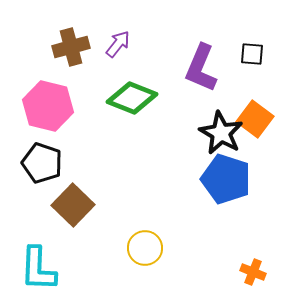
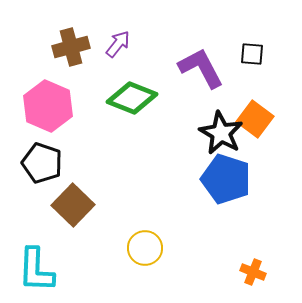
purple L-shape: rotated 129 degrees clockwise
pink hexagon: rotated 9 degrees clockwise
cyan L-shape: moved 2 px left, 1 px down
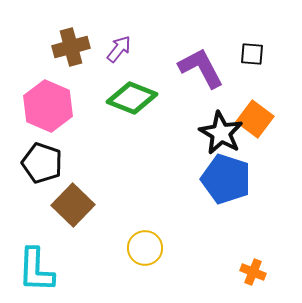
purple arrow: moved 1 px right, 5 px down
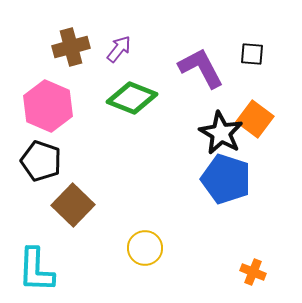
black pentagon: moved 1 px left, 2 px up
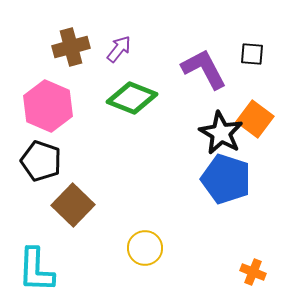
purple L-shape: moved 3 px right, 1 px down
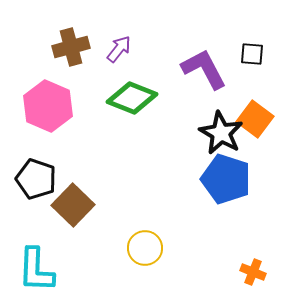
black pentagon: moved 5 px left, 18 px down
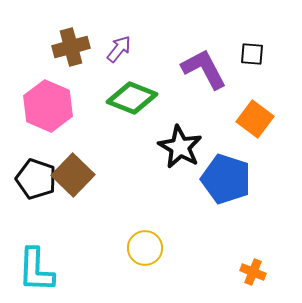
black star: moved 41 px left, 14 px down
brown square: moved 30 px up
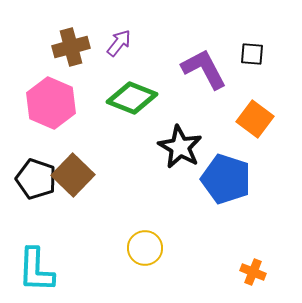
purple arrow: moved 6 px up
pink hexagon: moved 3 px right, 3 px up
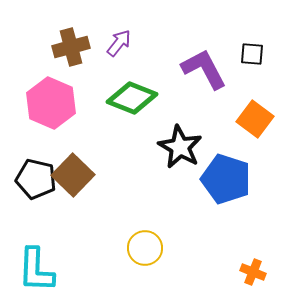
black pentagon: rotated 6 degrees counterclockwise
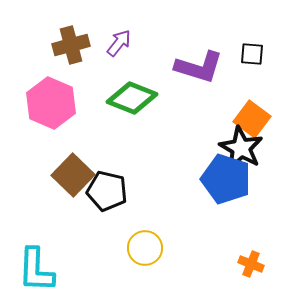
brown cross: moved 2 px up
purple L-shape: moved 5 px left, 2 px up; rotated 135 degrees clockwise
orange square: moved 3 px left
black star: moved 61 px right, 1 px down
black pentagon: moved 71 px right, 12 px down
orange cross: moved 2 px left, 8 px up
